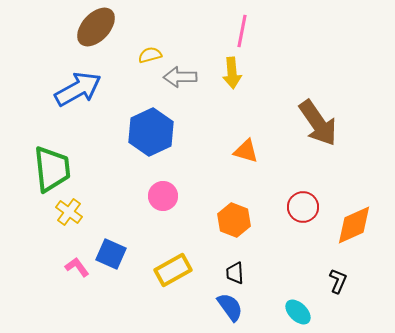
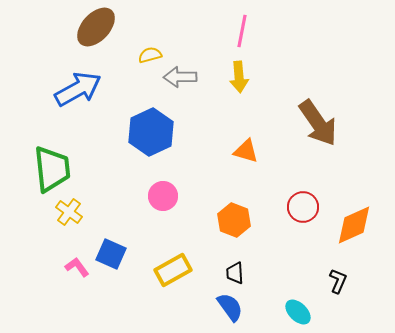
yellow arrow: moved 7 px right, 4 px down
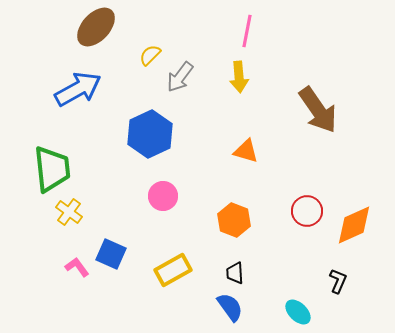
pink line: moved 5 px right
yellow semicircle: rotated 30 degrees counterclockwise
gray arrow: rotated 52 degrees counterclockwise
brown arrow: moved 13 px up
blue hexagon: moved 1 px left, 2 px down
red circle: moved 4 px right, 4 px down
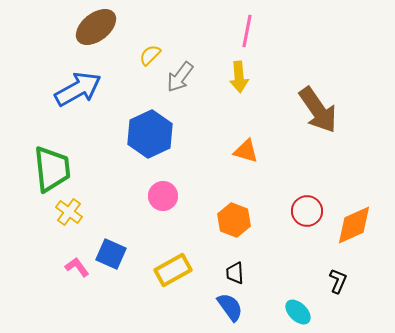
brown ellipse: rotated 9 degrees clockwise
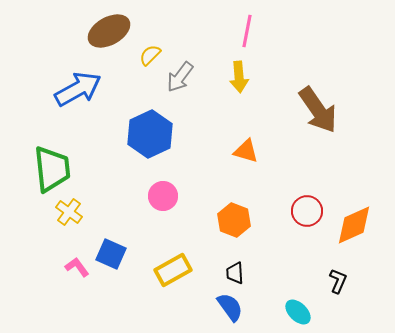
brown ellipse: moved 13 px right, 4 px down; rotated 9 degrees clockwise
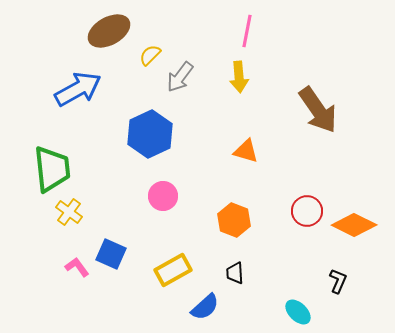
orange diamond: rotated 51 degrees clockwise
blue semicircle: moved 25 px left; rotated 84 degrees clockwise
